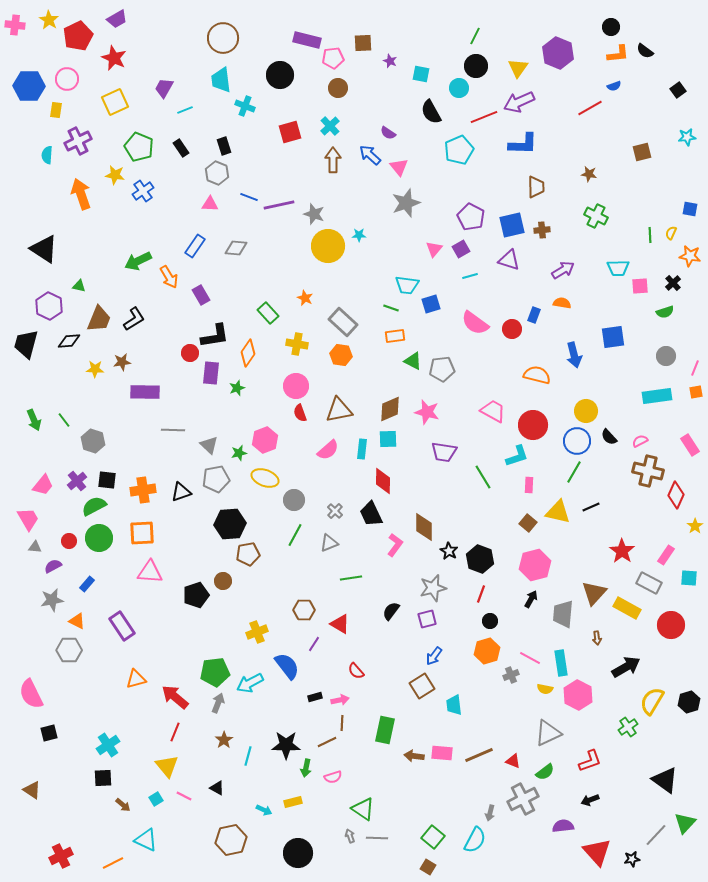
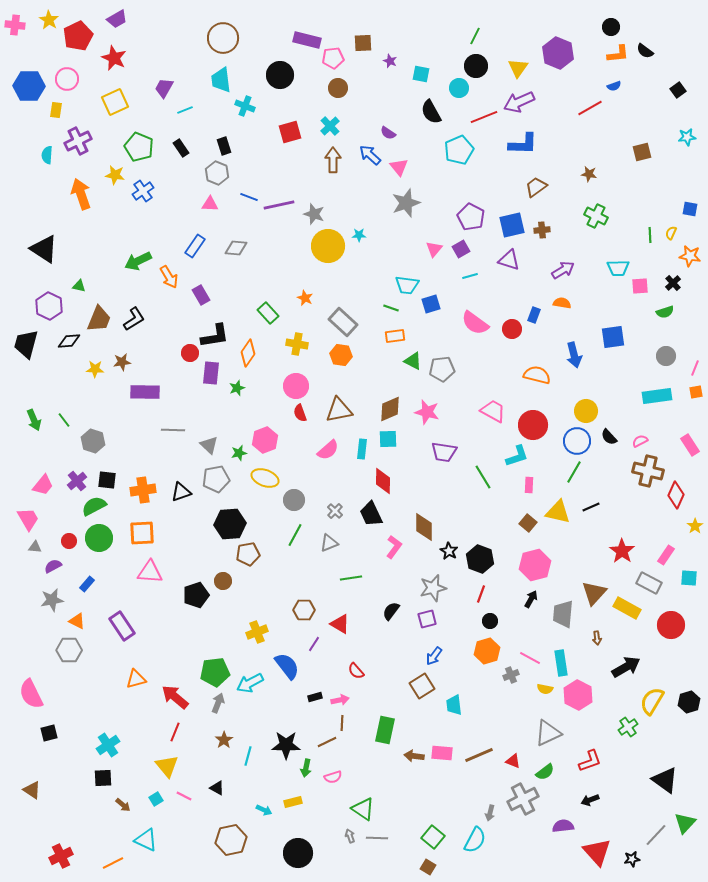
brown trapezoid at (536, 187): rotated 125 degrees counterclockwise
pink L-shape at (395, 545): moved 1 px left, 2 px down
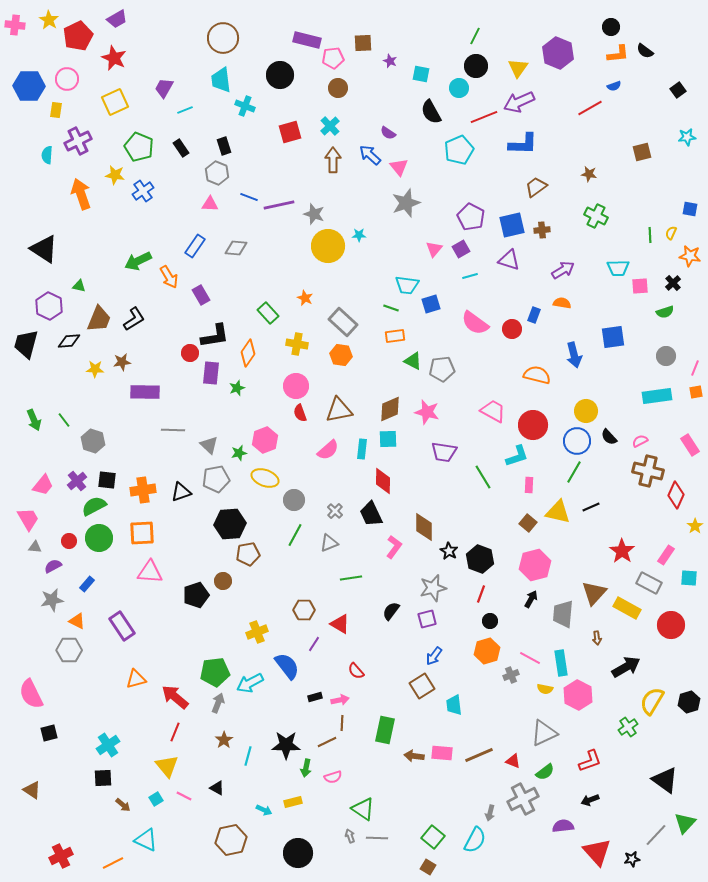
gray triangle at (548, 733): moved 4 px left
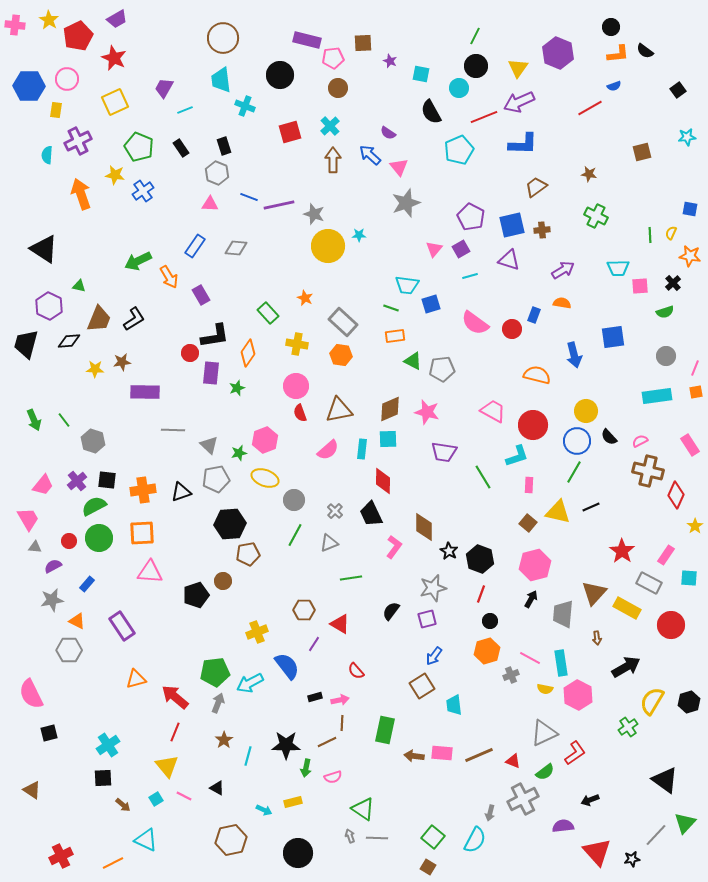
red L-shape at (590, 761): moved 15 px left, 8 px up; rotated 15 degrees counterclockwise
